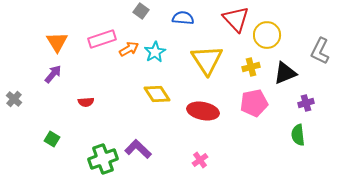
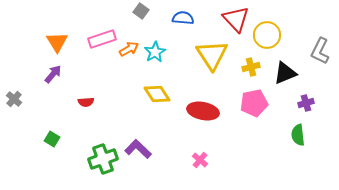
yellow triangle: moved 5 px right, 5 px up
pink cross: rotated 14 degrees counterclockwise
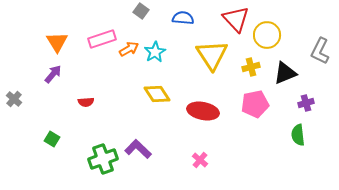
pink pentagon: moved 1 px right, 1 px down
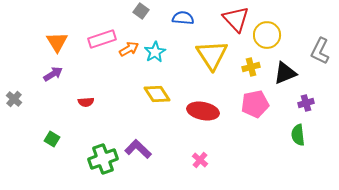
purple arrow: rotated 18 degrees clockwise
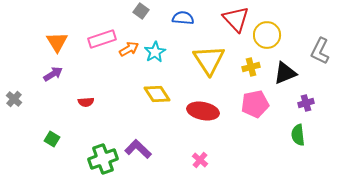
yellow triangle: moved 3 px left, 5 px down
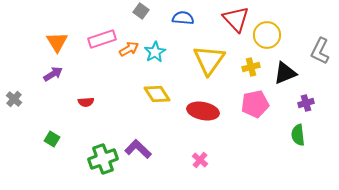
yellow triangle: rotated 8 degrees clockwise
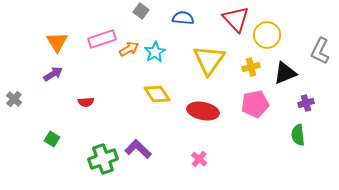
pink cross: moved 1 px left, 1 px up
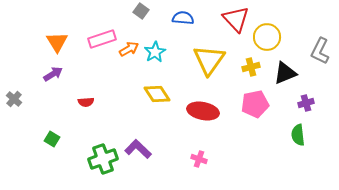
yellow circle: moved 2 px down
pink cross: rotated 21 degrees counterclockwise
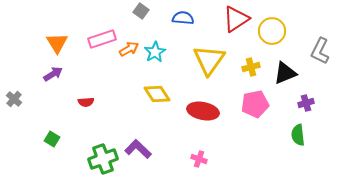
red triangle: rotated 40 degrees clockwise
yellow circle: moved 5 px right, 6 px up
orange triangle: moved 1 px down
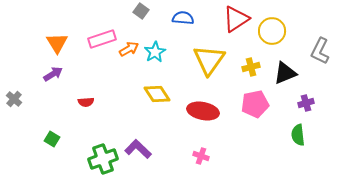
pink cross: moved 2 px right, 3 px up
